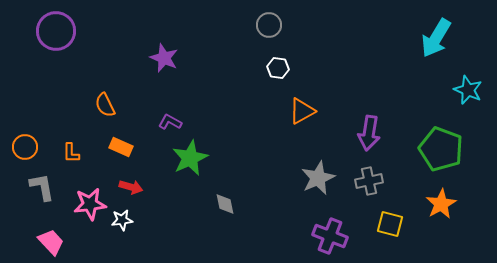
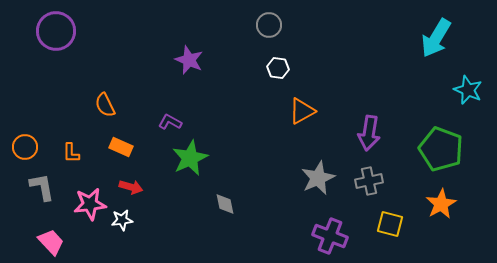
purple star: moved 25 px right, 2 px down
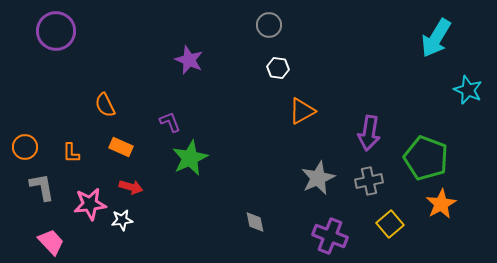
purple L-shape: rotated 40 degrees clockwise
green pentagon: moved 15 px left, 9 px down
gray diamond: moved 30 px right, 18 px down
yellow square: rotated 36 degrees clockwise
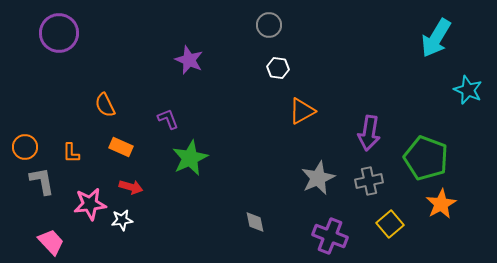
purple circle: moved 3 px right, 2 px down
purple L-shape: moved 2 px left, 3 px up
gray L-shape: moved 6 px up
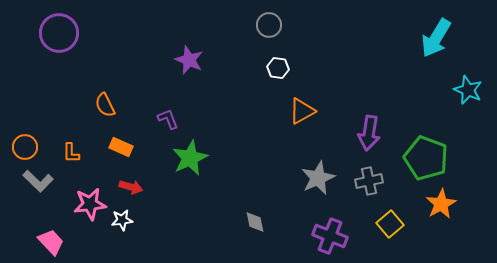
gray L-shape: moved 4 px left; rotated 144 degrees clockwise
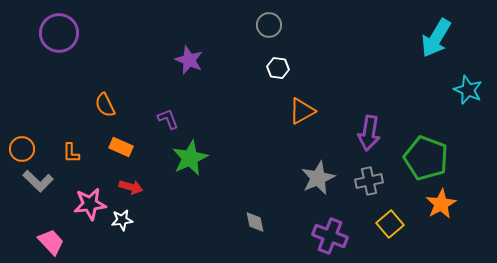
orange circle: moved 3 px left, 2 px down
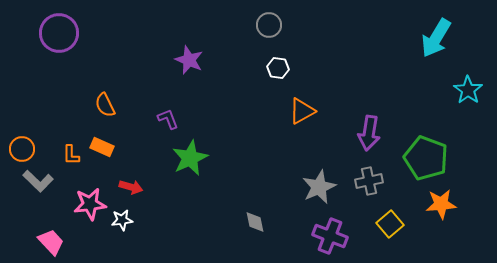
cyan star: rotated 12 degrees clockwise
orange rectangle: moved 19 px left
orange L-shape: moved 2 px down
gray star: moved 1 px right, 9 px down
orange star: rotated 24 degrees clockwise
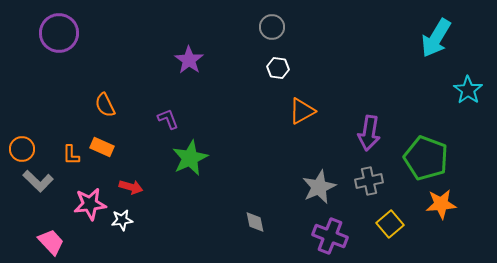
gray circle: moved 3 px right, 2 px down
purple star: rotated 12 degrees clockwise
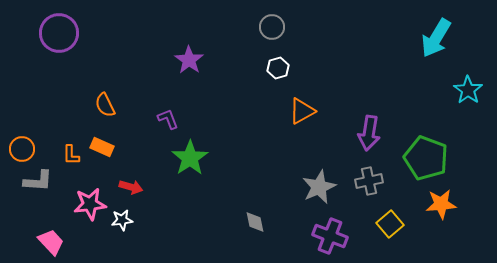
white hexagon: rotated 25 degrees counterclockwise
green star: rotated 9 degrees counterclockwise
gray L-shape: rotated 40 degrees counterclockwise
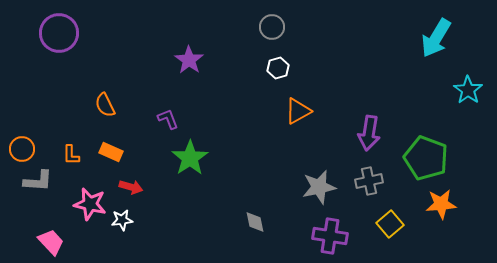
orange triangle: moved 4 px left
orange rectangle: moved 9 px right, 5 px down
gray star: rotated 12 degrees clockwise
pink star: rotated 20 degrees clockwise
purple cross: rotated 12 degrees counterclockwise
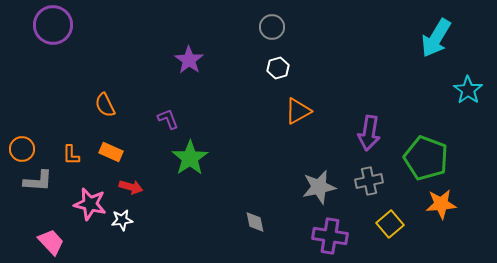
purple circle: moved 6 px left, 8 px up
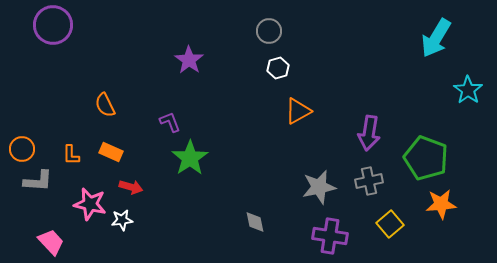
gray circle: moved 3 px left, 4 px down
purple L-shape: moved 2 px right, 3 px down
